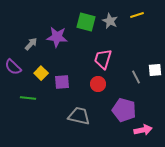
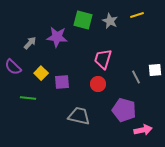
green square: moved 3 px left, 2 px up
gray arrow: moved 1 px left, 1 px up
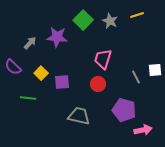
green square: rotated 30 degrees clockwise
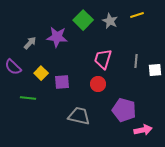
gray line: moved 16 px up; rotated 32 degrees clockwise
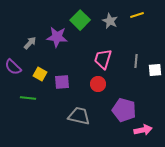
green square: moved 3 px left
yellow square: moved 1 px left, 1 px down; rotated 16 degrees counterclockwise
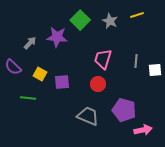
gray trapezoid: moved 9 px right; rotated 10 degrees clockwise
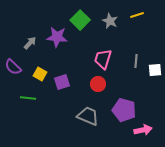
purple square: rotated 14 degrees counterclockwise
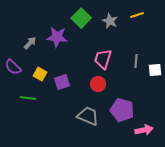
green square: moved 1 px right, 2 px up
purple pentagon: moved 2 px left
pink arrow: moved 1 px right
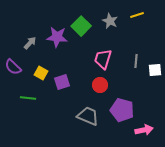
green square: moved 8 px down
yellow square: moved 1 px right, 1 px up
red circle: moved 2 px right, 1 px down
